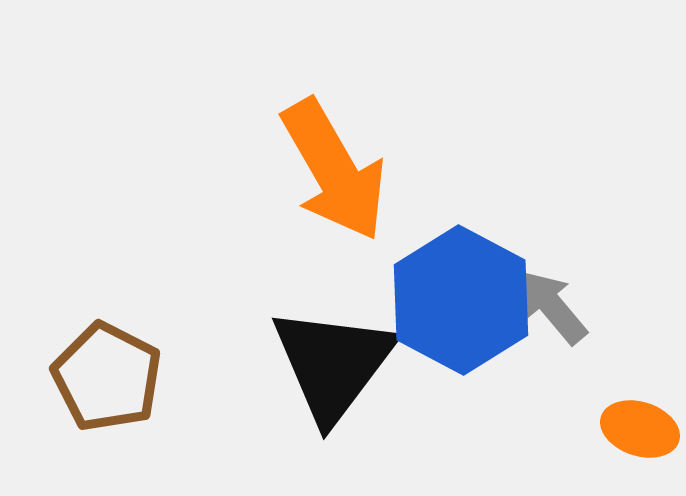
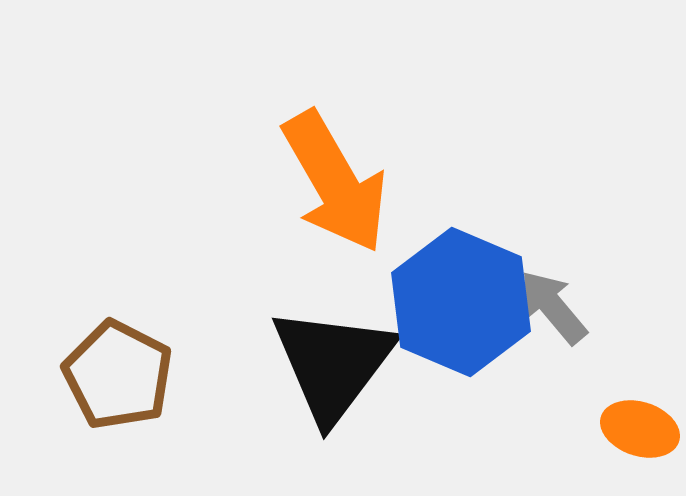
orange arrow: moved 1 px right, 12 px down
blue hexagon: moved 2 px down; rotated 5 degrees counterclockwise
brown pentagon: moved 11 px right, 2 px up
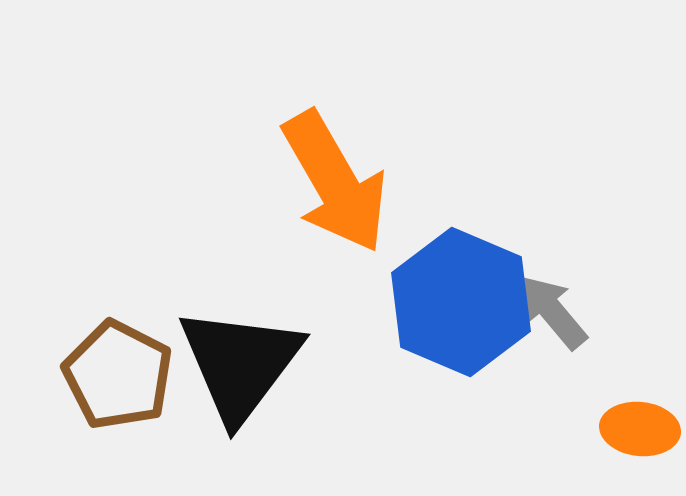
gray arrow: moved 5 px down
black triangle: moved 93 px left
orange ellipse: rotated 12 degrees counterclockwise
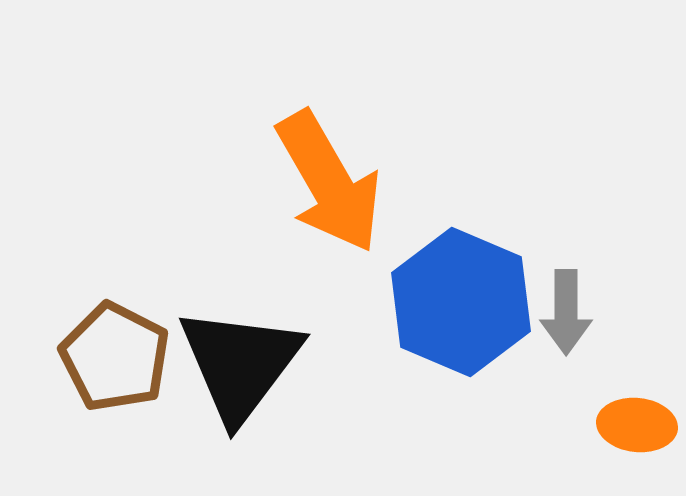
orange arrow: moved 6 px left
gray arrow: moved 13 px right; rotated 140 degrees counterclockwise
brown pentagon: moved 3 px left, 18 px up
orange ellipse: moved 3 px left, 4 px up
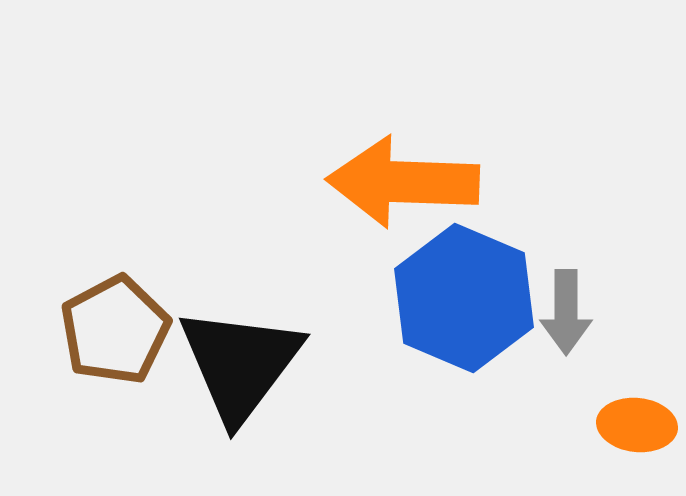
orange arrow: moved 74 px right; rotated 122 degrees clockwise
blue hexagon: moved 3 px right, 4 px up
brown pentagon: moved 27 px up; rotated 17 degrees clockwise
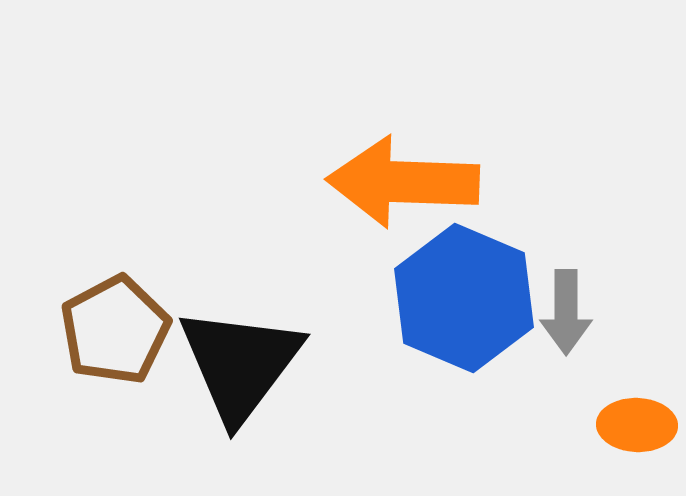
orange ellipse: rotated 4 degrees counterclockwise
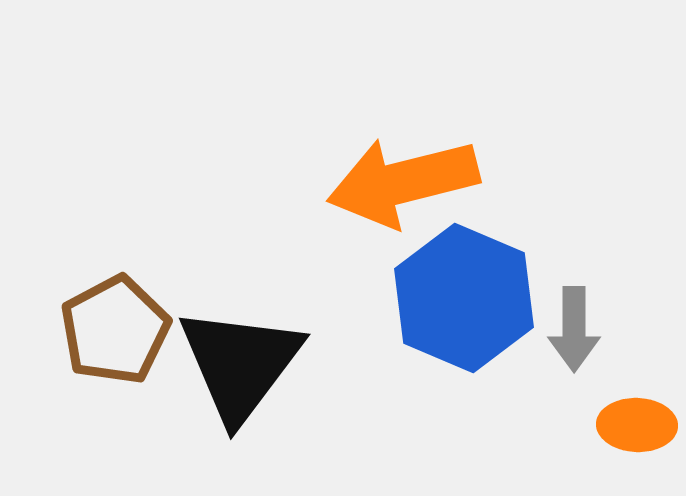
orange arrow: rotated 16 degrees counterclockwise
gray arrow: moved 8 px right, 17 px down
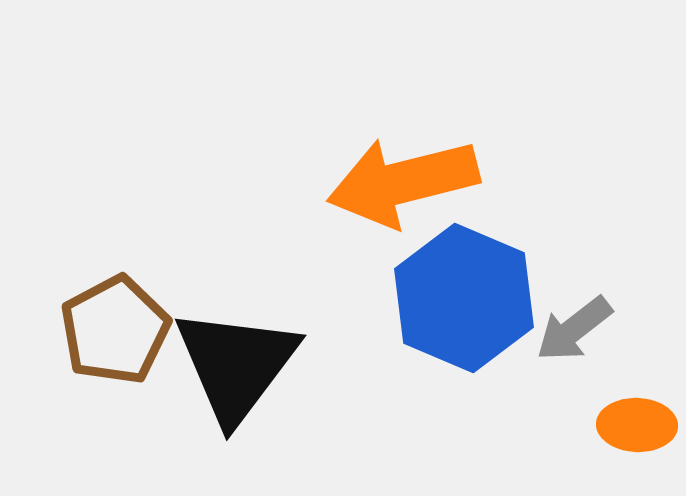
gray arrow: rotated 52 degrees clockwise
black triangle: moved 4 px left, 1 px down
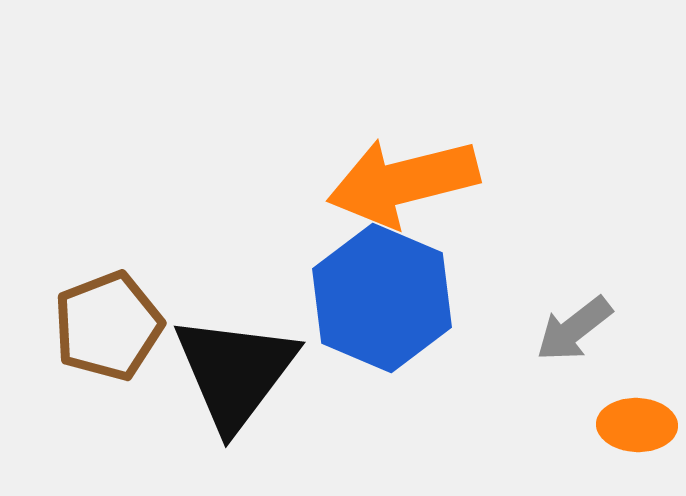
blue hexagon: moved 82 px left
brown pentagon: moved 7 px left, 4 px up; rotated 7 degrees clockwise
black triangle: moved 1 px left, 7 px down
